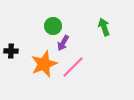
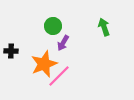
pink line: moved 14 px left, 9 px down
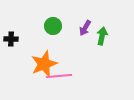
green arrow: moved 2 px left, 9 px down; rotated 30 degrees clockwise
purple arrow: moved 22 px right, 15 px up
black cross: moved 12 px up
pink line: rotated 40 degrees clockwise
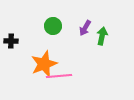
black cross: moved 2 px down
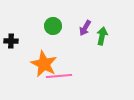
orange star: rotated 24 degrees counterclockwise
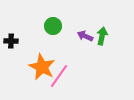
purple arrow: moved 8 px down; rotated 84 degrees clockwise
orange star: moved 2 px left, 3 px down
pink line: rotated 50 degrees counterclockwise
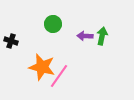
green circle: moved 2 px up
purple arrow: rotated 21 degrees counterclockwise
black cross: rotated 16 degrees clockwise
orange star: rotated 12 degrees counterclockwise
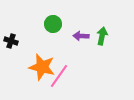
purple arrow: moved 4 px left
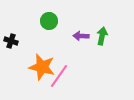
green circle: moved 4 px left, 3 px up
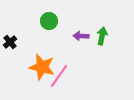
black cross: moved 1 px left, 1 px down; rotated 32 degrees clockwise
